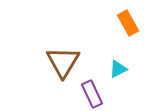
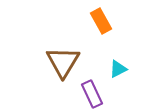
orange rectangle: moved 27 px left, 2 px up
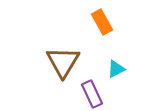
orange rectangle: moved 1 px right, 1 px down
cyan triangle: moved 2 px left
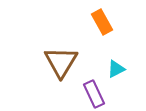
brown triangle: moved 2 px left
purple rectangle: moved 2 px right
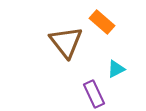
orange rectangle: rotated 20 degrees counterclockwise
brown triangle: moved 5 px right, 20 px up; rotated 9 degrees counterclockwise
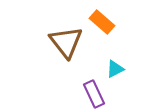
cyan triangle: moved 1 px left
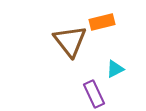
orange rectangle: rotated 55 degrees counterclockwise
brown triangle: moved 4 px right, 1 px up
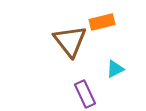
purple rectangle: moved 9 px left
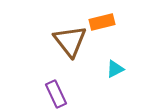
purple rectangle: moved 29 px left
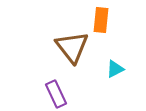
orange rectangle: moved 1 px left, 2 px up; rotated 70 degrees counterclockwise
brown triangle: moved 2 px right, 6 px down
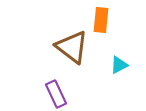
brown triangle: rotated 15 degrees counterclockwise
cyan triangle: moved 4 px right, 4 px up
